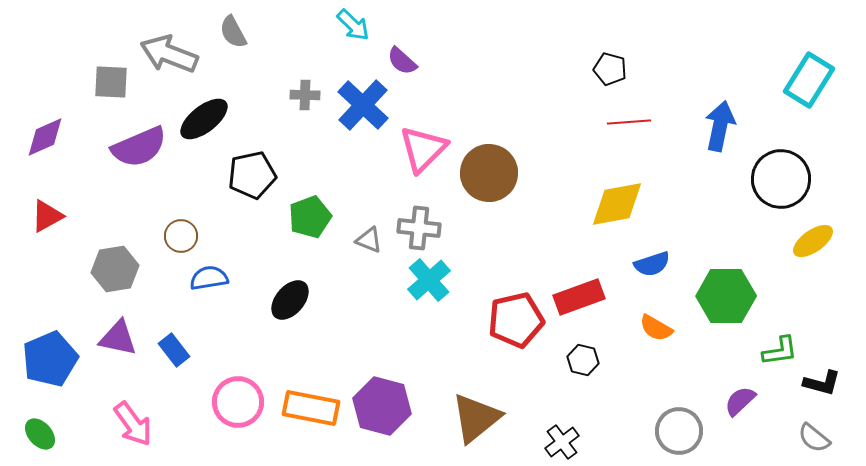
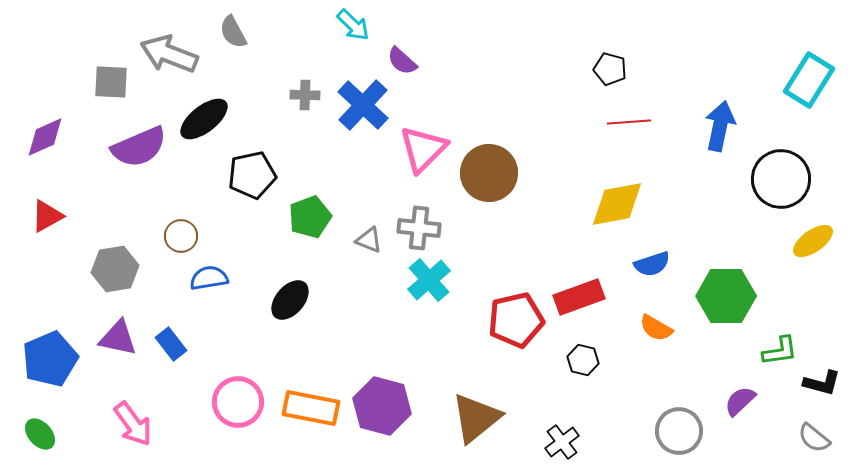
blue rectangle at (174, 350): moved 3 px left, 6 px up
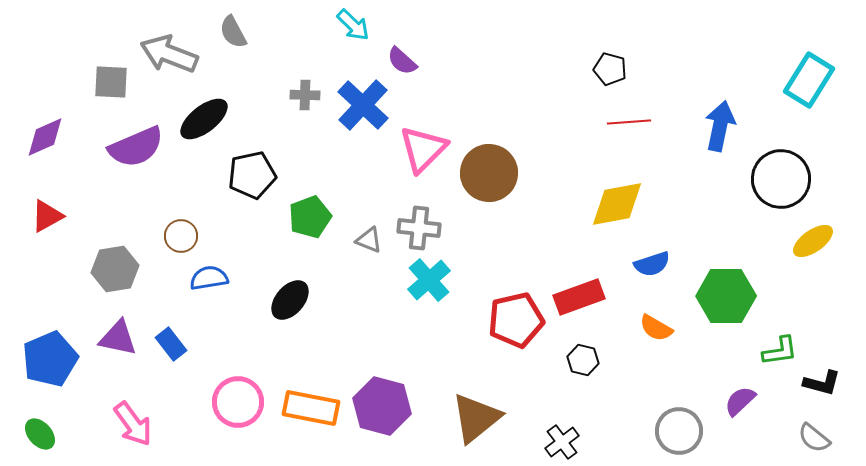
purple semicircle at (139, 147): moved 3 px left
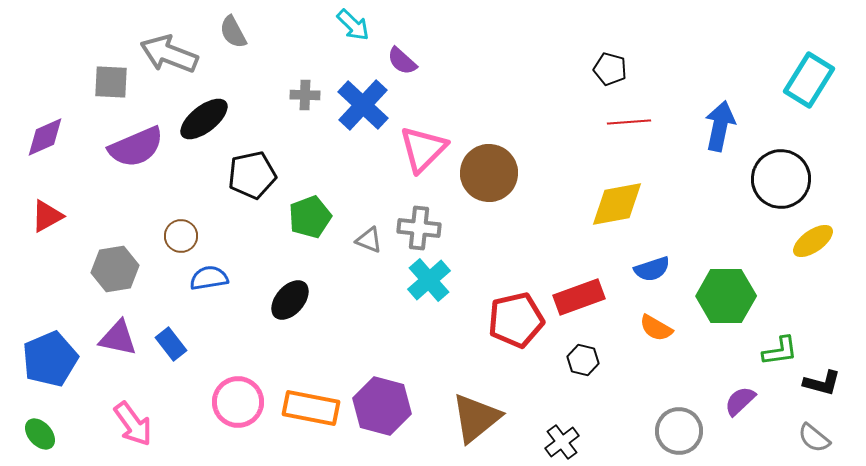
blue semicircle at (652, 264): moved 5 px down
